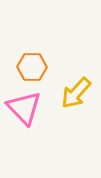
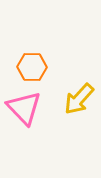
yellow arrow: moved 3 px right, 6 px down
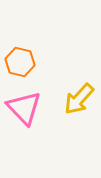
orange hexagon: moved 12 px left, 5 px up; rotated 12 degrees clockwise
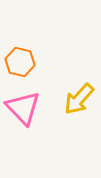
pink triangle: moved 1 px left
